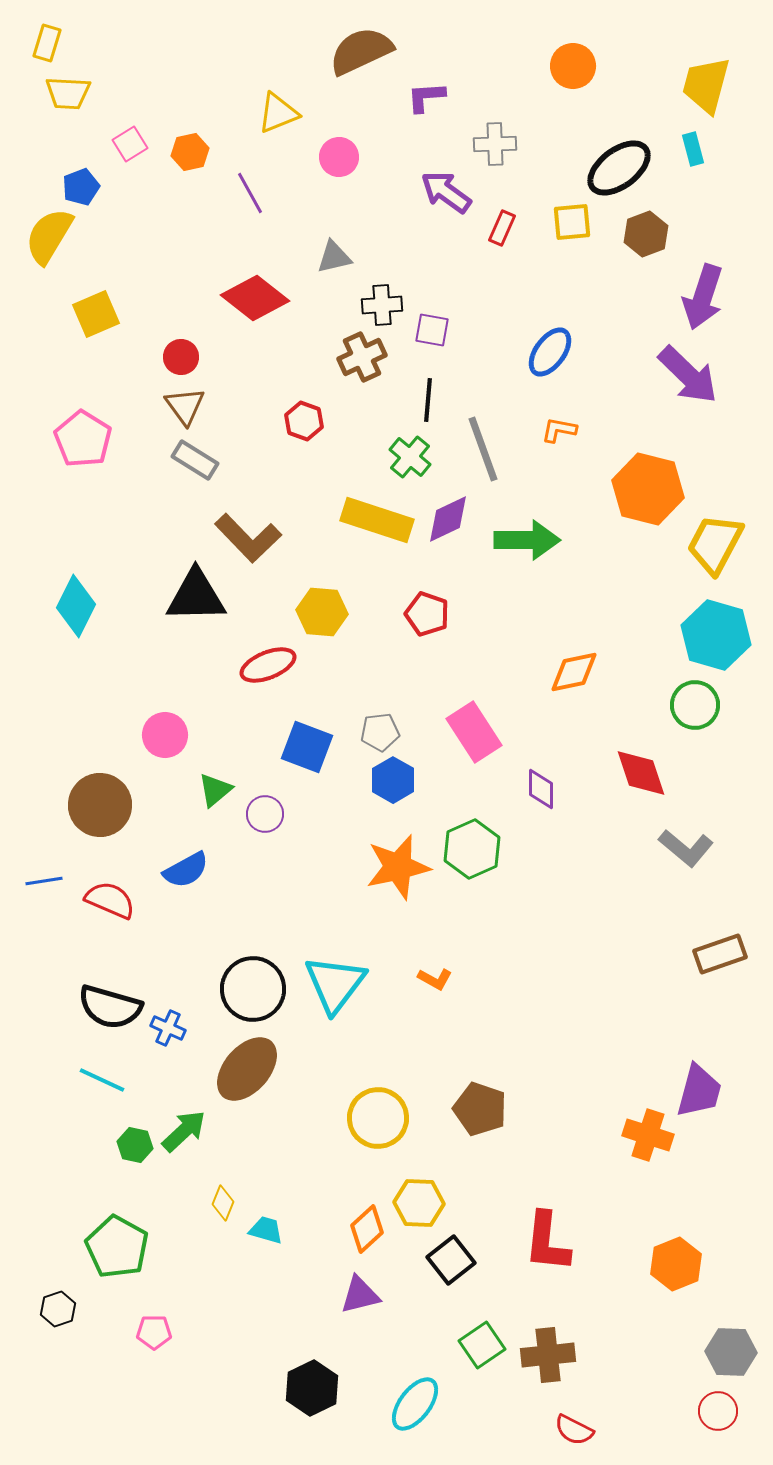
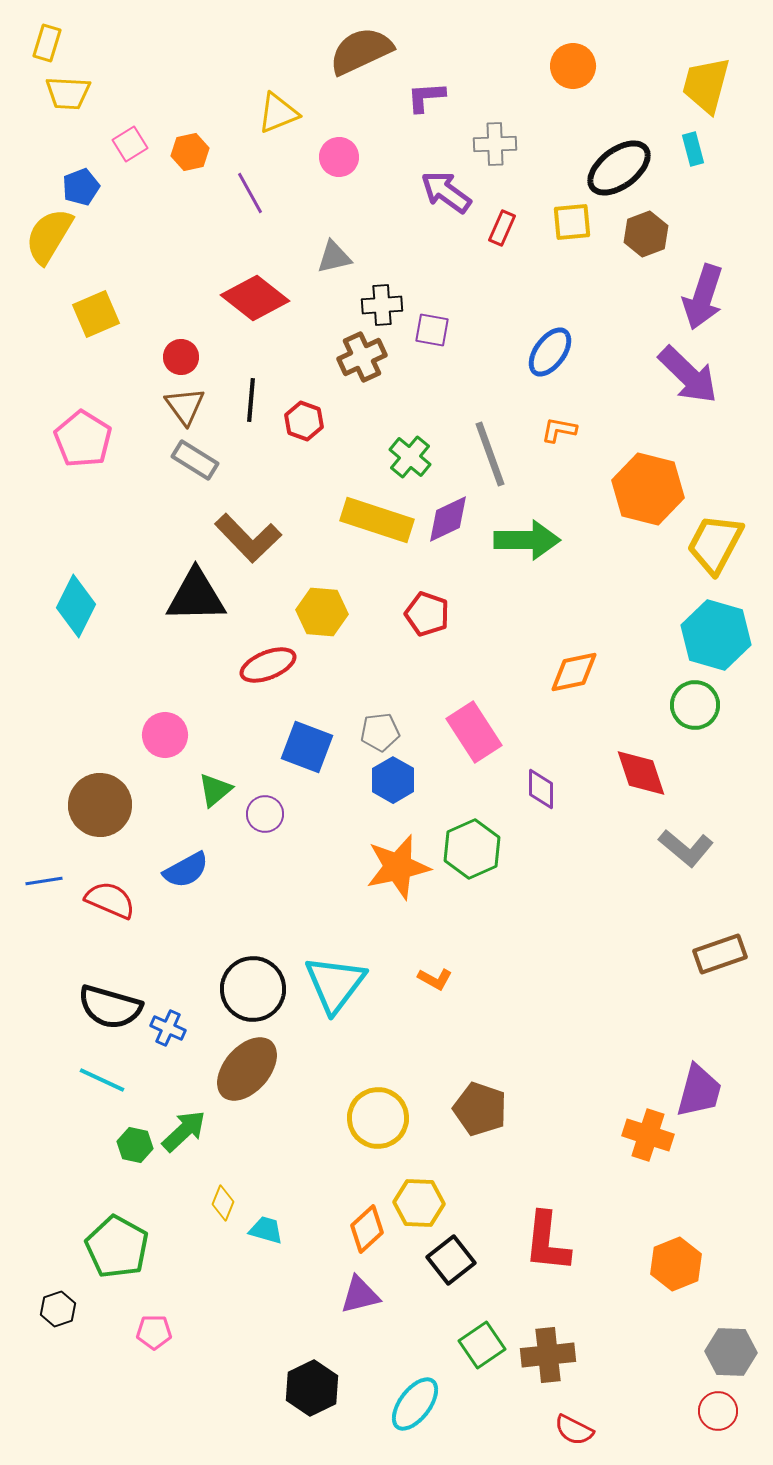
black line at (428, 400): moved 177 px left
gray line at (483, 449): moved 7 px right, 5 px down
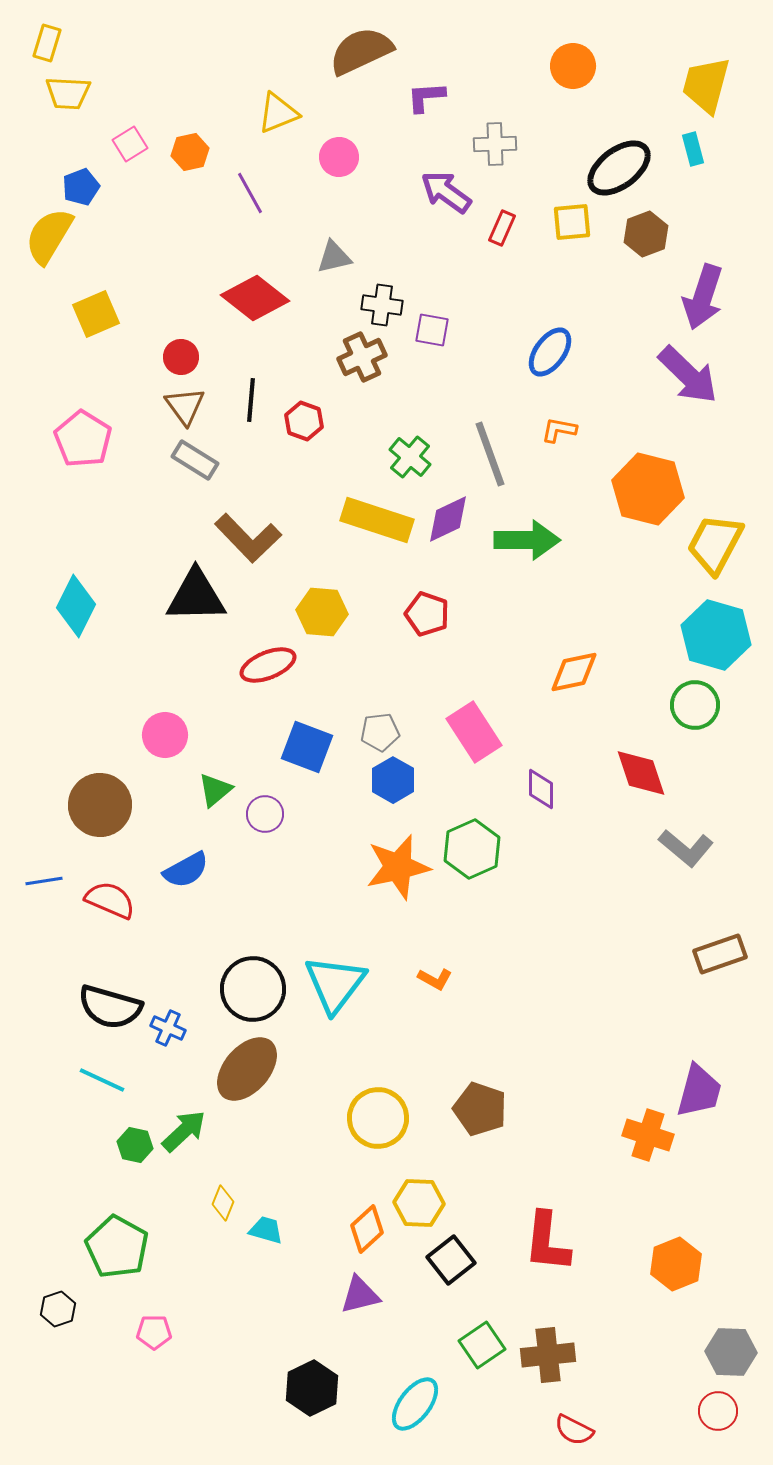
black cross at (382, 305): rotated 12 degrees clockwise
